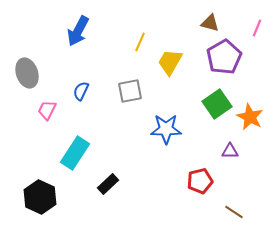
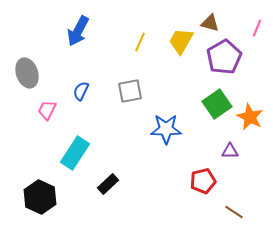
yellow trapezoid: moved 11 px right, 21 px up
red pentagon: moved 3 px right
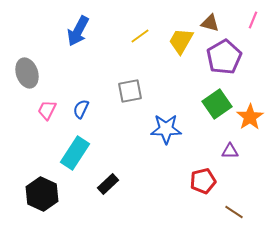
pink line: moved 4 px left, 8 px up
yellow line: moved 6 px up; rotated 30 degrees clockwise
blue semicircle: moved 18 px down
orange star: rotated 12 degrees clockwise
black hexagon: moved 2 px right, 3 px up
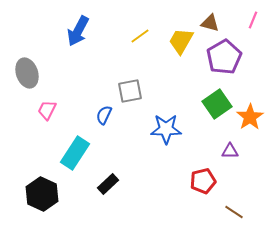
blue semicircle: moved 23 px right, 6 px down
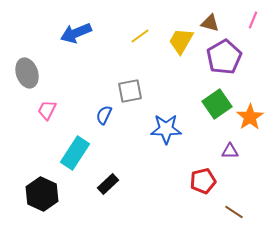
blue arrow: moved 2 px left, 2 px down; rotated 40 degrees clockwise
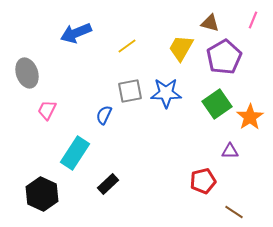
yellow line: moved 13 px left, 10 px down
yellow trapezoid: moved 7 px down
blue star: moved 36 px up
